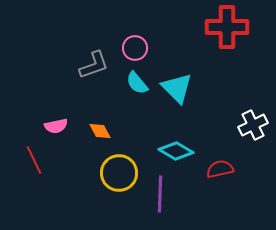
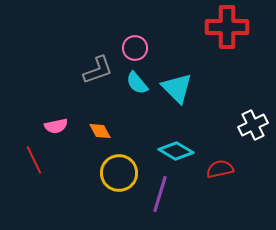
gray L-shape: moved 4 px right, 5 px down
purple line: rotated 15 degrees clockwise
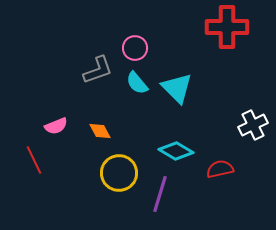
pink semicircle: rotated 10 degrees counterclockwise
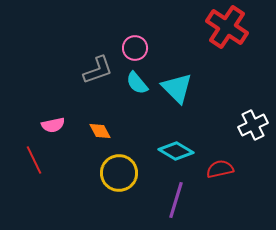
red cross: rotated 33 degrees clockwise
pink semicircle: moved 3 px left, 1 px up; rotated 10 degrees clockwise
purple line: moved 16 px right, 6 px down
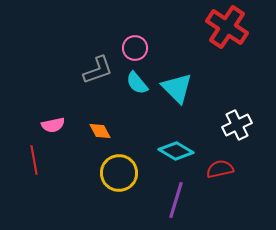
white cross: moved 16 px left
red line: rotated 16 degrees clockwise
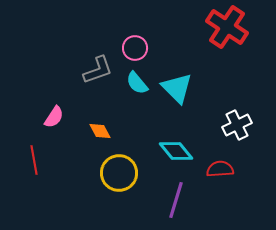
pink semicircle: moved 1 px right, 8 px up; rotated 45 degrees counterclockwise
cyan diamond: rotated 20 degrees clockwise
red semicircle: rotated 8 degrees clockwise
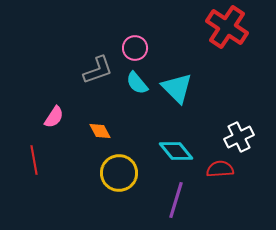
white cross: moved 2 px right, 12 px down
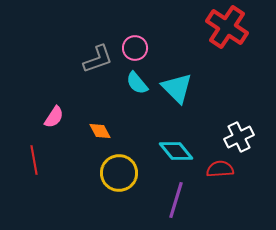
gray L-shape: moved 11 px up
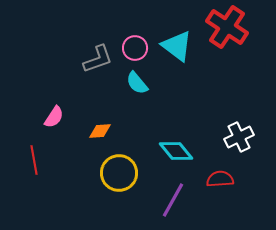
cyan triangle: moved 42 px up; rotated 8 degrees counterclockwise
orange diamond: rotated 65 degrees counterclockwise
red semicircle: moved 10 px down
purple line: moved 3 px left; rotated 12 degrees clockwise
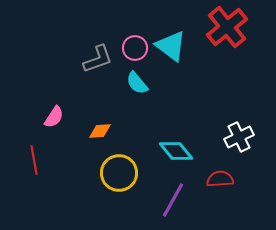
red cross: rotated 18 degrees clockwise
cyan triangle: moved 6 px left
